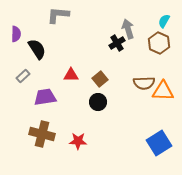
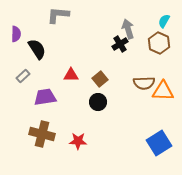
black cross: moved 3 px right, 1 px down
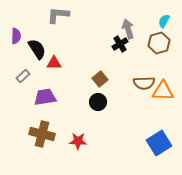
purple semicircle: moved 2 px down
brown hexagon: rotated 20 degrees clockwise
red triangle: moved 17 px left, 12 px up
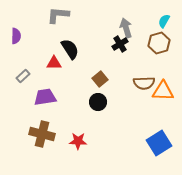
gray arrow: moved 2 px left, 1 px up
black semicircle: moved 33 px right
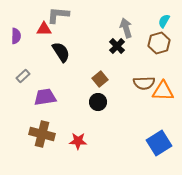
black cross: moved 3 px left, 2 px down; rotated 14 degrees counterclockwise
black semicircle: moved 9 px left, 3 px down
red triangle: moved 10 px left, 34 px up
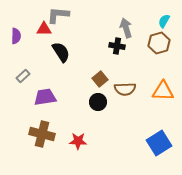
black cross: rotated 35 degrees counterclockwise
brown semicircle: moved 19 px left, 6 px down
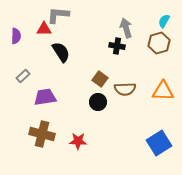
brown square: rotated 14 degrees counterclockwise
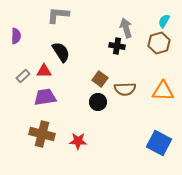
red triangle: moved 42 px down
blue square: rotated 30 degrees counterclockwise
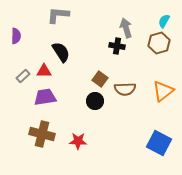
orange triangle: rotated 40 degrees counterclockwise
black circle: moved 3 px left, 1 px up
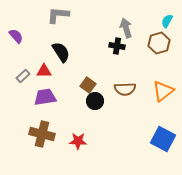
cyan semicircle: moved 3 px right
purple semicircle: rotated 42 degrees counterclockwise
brown square: moved 12 px left, 6 px down
blue square: moved 4 px right, 4 px up
